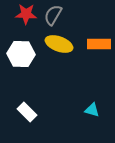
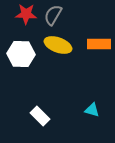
yellow ellipse: moved 1 px left, 1 px down
white rectangle: moved 13 px right, 4 px down
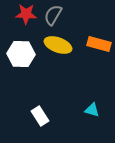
orange rectangle: rotated 15 degrees clockwise
white rectangle: rotated 12 degrees clockwise
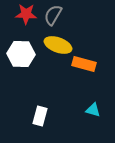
orange rectangle: moved 15 px left, 20 px down
cyan triangle: moved 1 px right
white rectangle: rotated 48 degrees clockwise
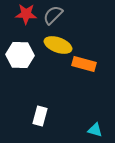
gray semicircle: rotated 15 degrees clockwise
white hexagon: moved 1 px left, 1 px down
cyan triangle: moved 2 px right, 20 px down
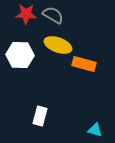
gray semicircle: rotated 75 degrees clockwise
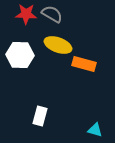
gray semicircle: moved 1 px left, 1 px up
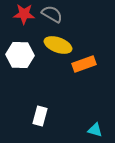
red star: moved 2 px left
orange rectangle: rotated 35 degrees counterclockwise
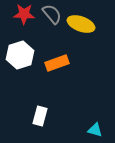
gray semicircle: rotated 20 degrees clockwise
yellow ellipse: moved 23 px right, 21 px up
white hexagon: rotated 20 degrees counterclockwise
orange rectangle: moved 27 px left, 1 px up
